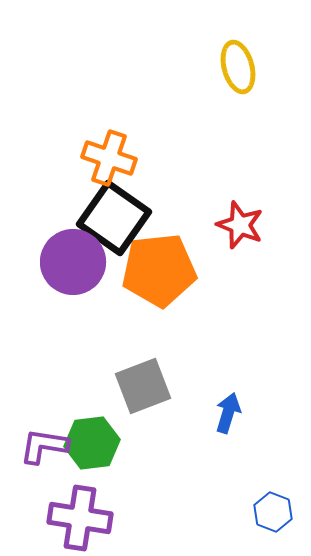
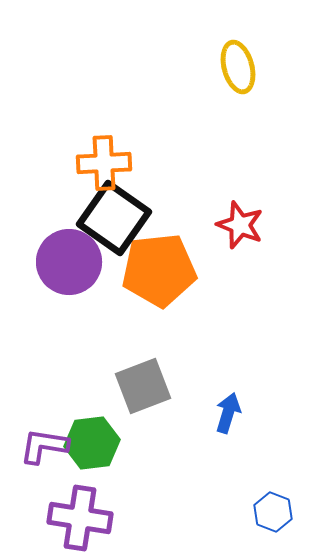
orange cross: moved 5 px left, 5 px down; rotated 22 degrees counterclockwise
purple circle: moved 4 px left
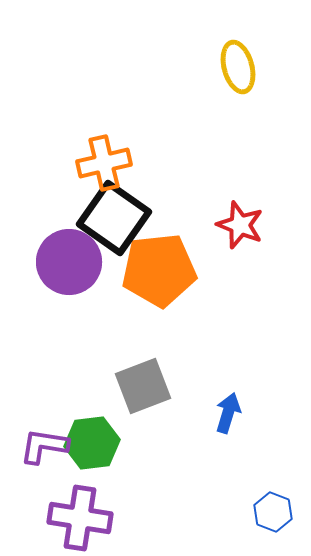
orange cross: rotated 10 degrees counterclockwise
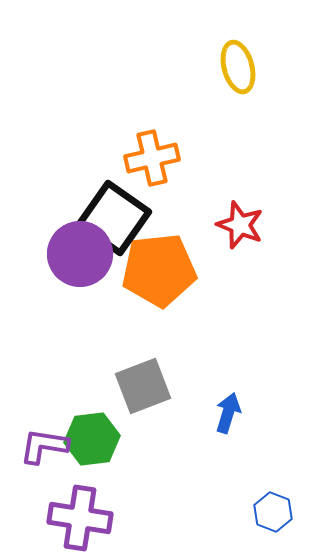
orange cross: moved 48 px right, 5 px up
purple circle: moved 11 px right, 8 px up
green hexagon: moved 4 px up
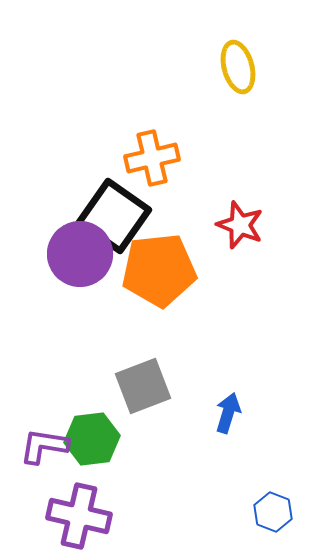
black square: moved 2 px up
purple cross: moved 1 px left, 2 px up; rotated 4 degrees clockwise
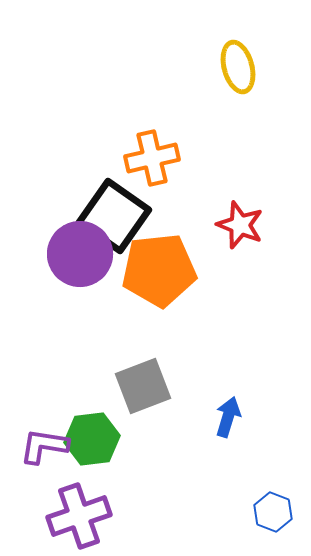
blue arrow: moved 4 px down
purple cross: rotated 32 degrees counterclockwise
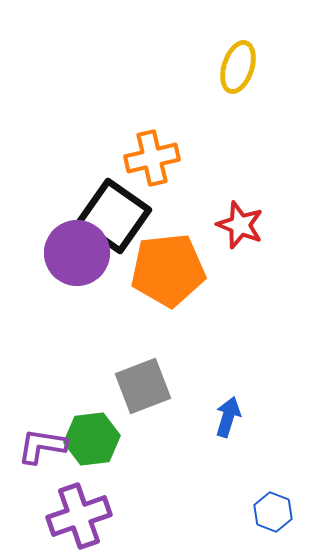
yellow ellipse: rotated 33 degrees clockwise
purple circle: moved 3 px left, 1 px up
orange pentagon: moved 9 px right
purple L-shape: moved 2 px left
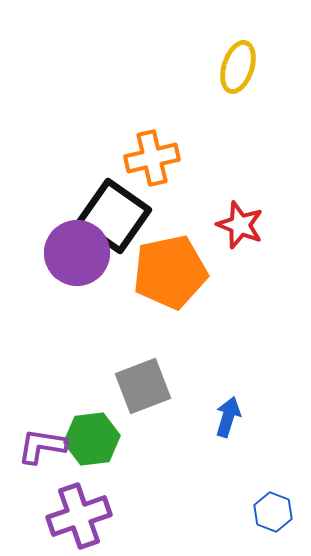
orange pentagon: moved 2 px right, 2 px down; rotated 6 degrees counterclockwise
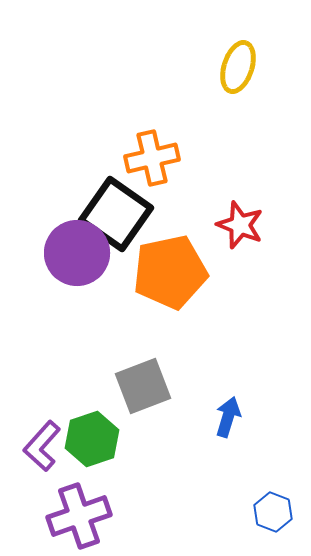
black square: moved 2 px right, 2 px up
green hexagon: rotated 12 degrees counterclockwise
purple L-shape: rotated 57 degrees counterclockwise
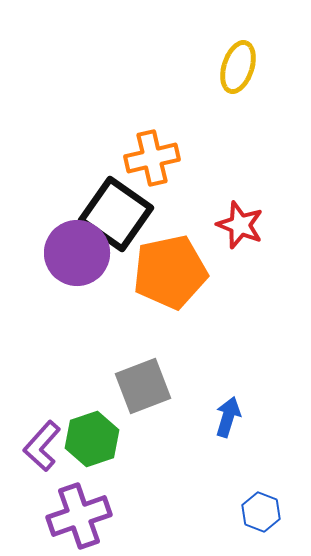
blue hexagon: moved 12 px left
